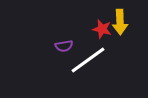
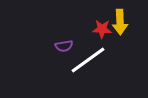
red star: rotated 12 degrees counterclockwise
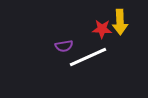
white line: moved 3 px up; rotated 12 degrees clockwise
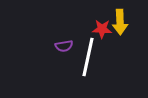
white line: rotated 54 degrees counterclockwise
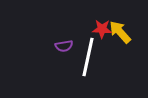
yellow arrow: moved 10 px down; rotated 140 degrees clockwise
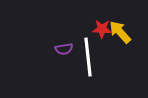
purple semicircle: moved 3 px down
white line: rotated 18 degrees counterclockwise
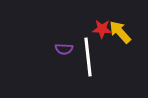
purple semicircle: rotated 12 degrees clockwise
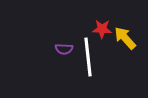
yellow arrow: moved 5 px right, 6 px down
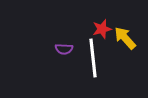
red star: rotated 18 degrees counterclockwise
white line: moved 5 px right, 1 px down
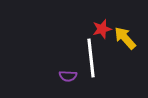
purple semicircle: moved 4 px right, 27 px down
white line: moved 2 px left
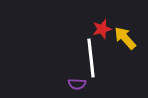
purple semicircle: moved 9 px right, 8 px down
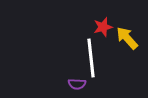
red star: moved 1 px right, 2 px up
yellow arrow: moved 2 px right
